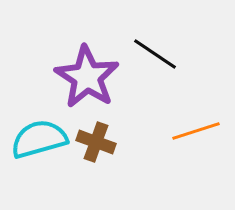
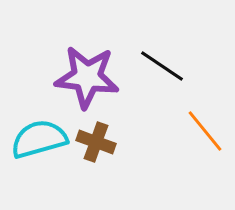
black line: moved 7 px right, 12 px down
purple star: rotated 26 degrees counterclockwise
orange line: moved 9 px right; rotated 69 degrees clockwise
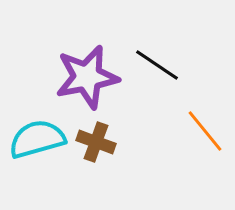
black line: moved 5 px left, 1 px up
purple star: rotated 18 degrees counterclockwise
cyan semicircle: moved 2 px left
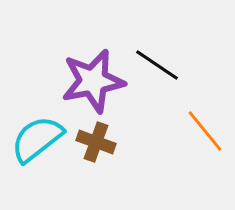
purple star: moved 6 px right, 4 px down
cyan semicircle: rotated 22 degrees counterclockwise
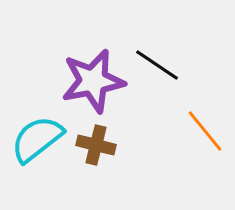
brown cross: moved 3 px down; rotated 6 degrees counterclockwise
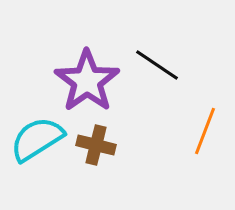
purple star: moved 6 px left; rotated 24 degrees counterclockwise
orange line: rotated 60 degrees clockwise
cyan semicircle: rotated 6 degrees clockwise
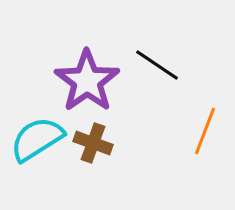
brown cross: moved 3 px left, 2 px up; rotated 6 degrees clockwise
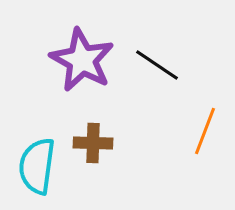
purple star: moved 5 px left, 21 px up; rotated 8 degrees counterclockwise
cyan semicircle: moved 27 px down; rotated 50 degrees counterclockwise
brown cross: rotated 18 degrees counterclockwise
